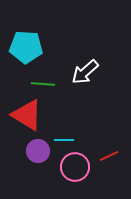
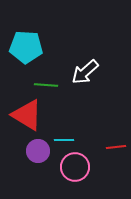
green line: moved 3 px right, 1 px down
red line: moved 7 px right, 9 px up; rotated 18 degrees clockwise
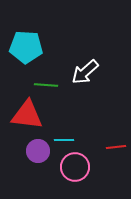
red triangle: rotated 24 degrees counterclockwise
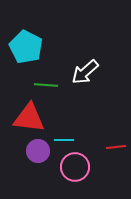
cyan pentagon: rotated 24 degrees clockwise
red triangle: moved 2 px right, 3 px down
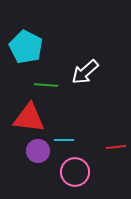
pink circle: moved 5 px down
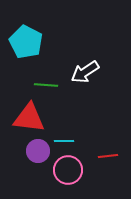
cyan pentagon: moved 5 px up
white arrow: rotated 8 degrees clockwise
cyan line: moved 1 px down
red line: moved 8 px left, 9 px down
pink circle: moved 7 px left, 2 px up
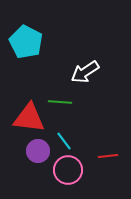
green line: moved 14 px right, 17 px down
cyan line: rotated 54 degrees clockwise
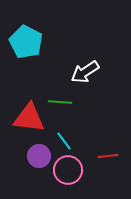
purple circle: moved 1 px right, 5 px down
